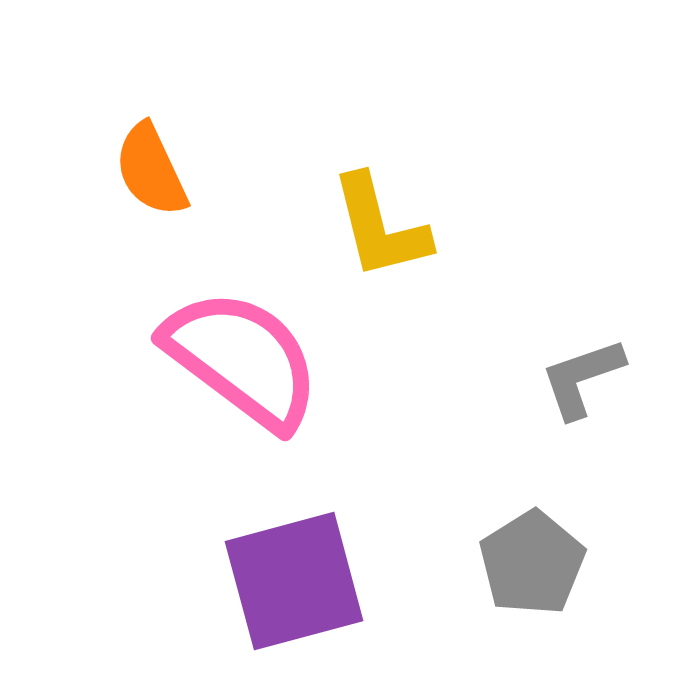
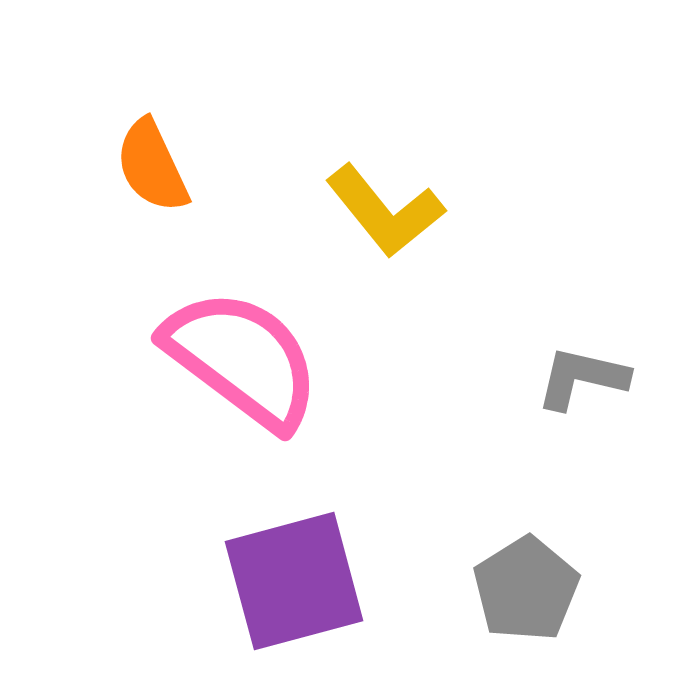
orange semicircle: moved 1 px right, 4 px up
yellow L-shape: moved 5 px right, 16 px up; rotated 25 degrees counterclockwise
gray L-shape: rotated 32 degrees clockwise
gray pentagon: moved 6 px left, 26 px down
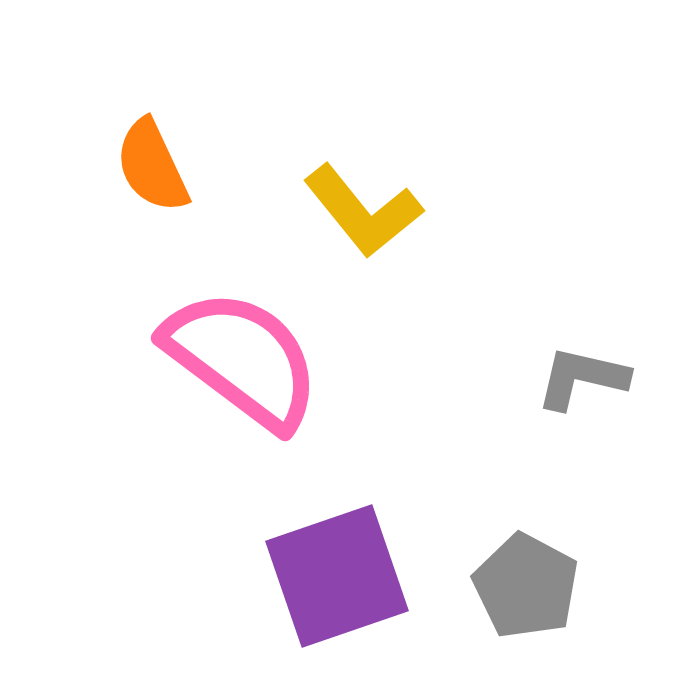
yellow L-shape: moved 22 px left
purple square: moved 43 px right, 5 px up; rotated 4 degrees counterclockwise
gray pentagon: moved 3 px up; rotated 12 degrees counterclockwise
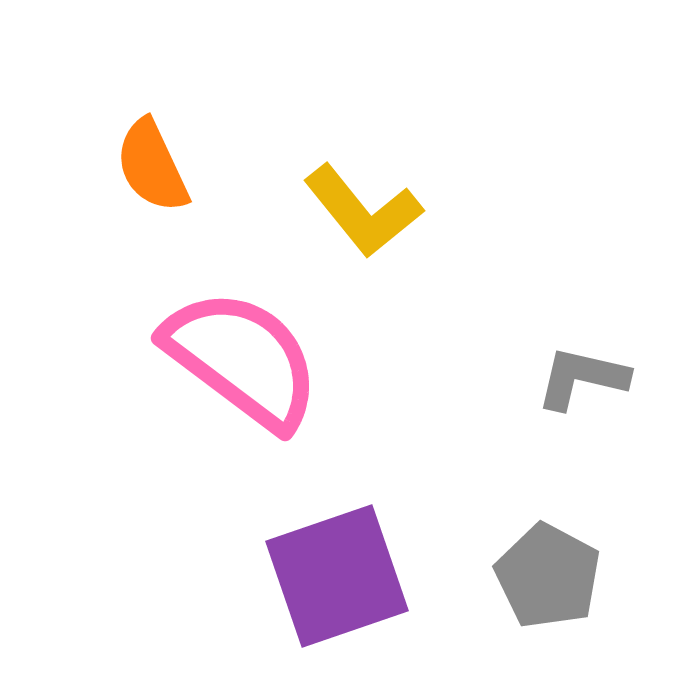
gray pentagon: moved 22 px right, 10 px up
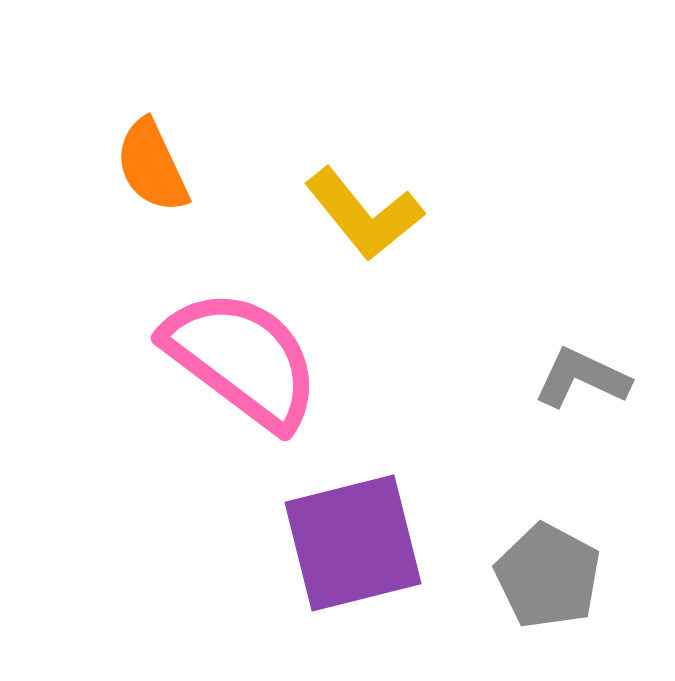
yellow L-shape: moved 1 px right, 3 px down
gray L-shape: rotated 12 degrees clockwise
purple square: moved 16 px right, 33 px up; rotated 5 degrees clockwise
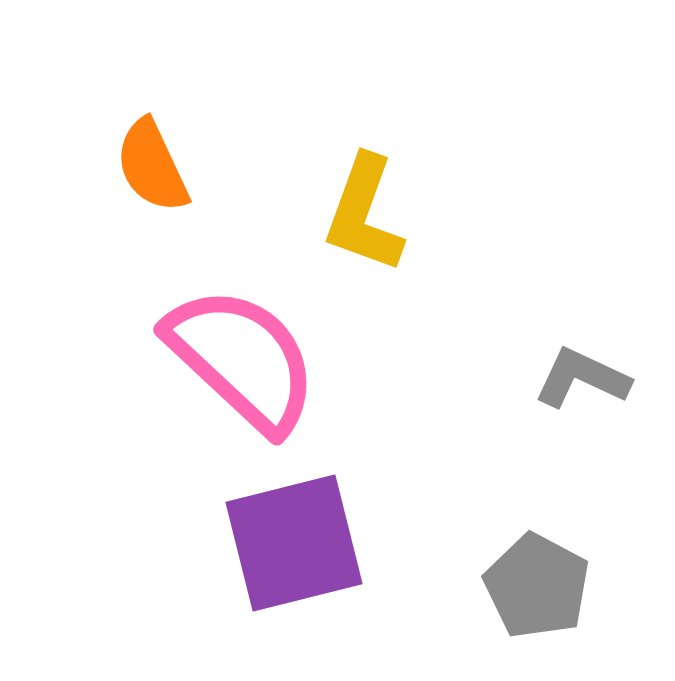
yellow L-shape: rotated 59 degrees clockwise
pink semicircle: rotated 6 degrees clockwise
purple square: moved 59 px left
gray pentagon: moved 11 px left, 10 px down
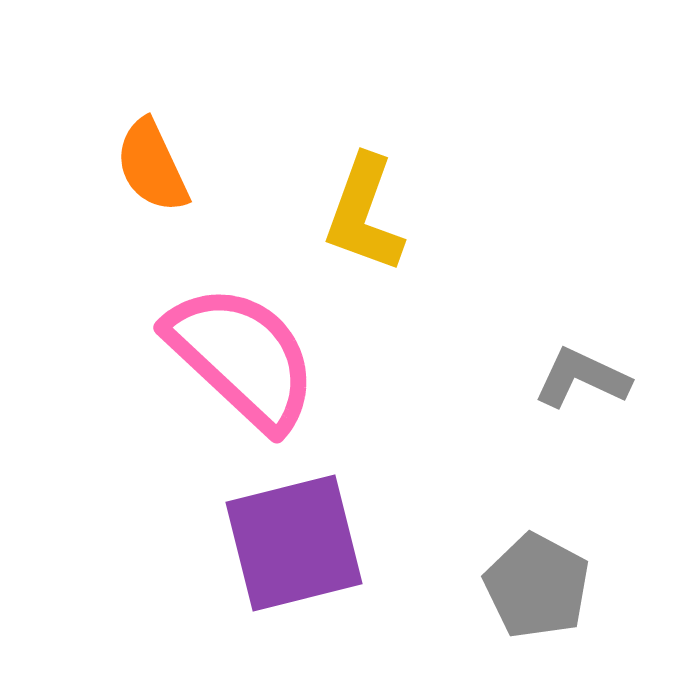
pink semicircle: moved 2 px up
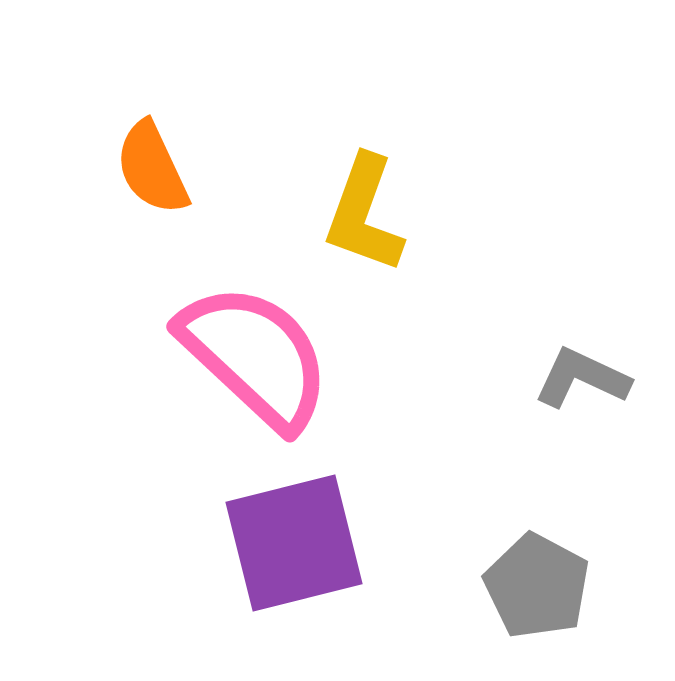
orange semicircle: moved 2 px down
pink semicircle: moved 13 px right, 1 px up
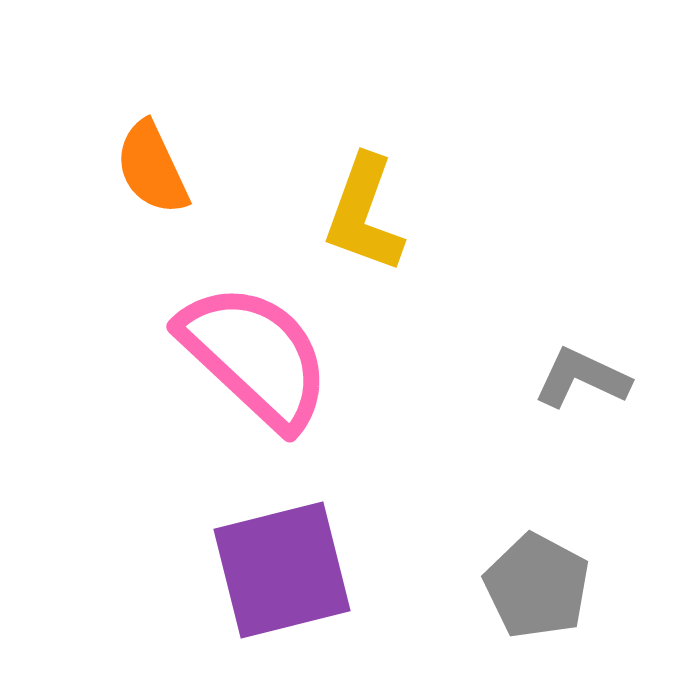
purple square: moved 12 px left, 27 px down
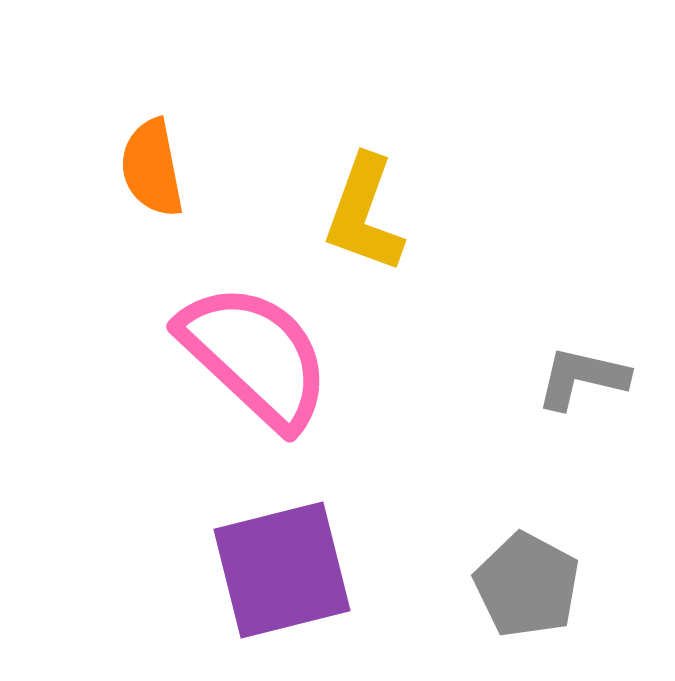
orange semicircle: rotated 14 degrees clockwise
gray L-shape: rotated 12 degrees counterclockwise
gray pentagon: moved 10 px left, 1 px up
